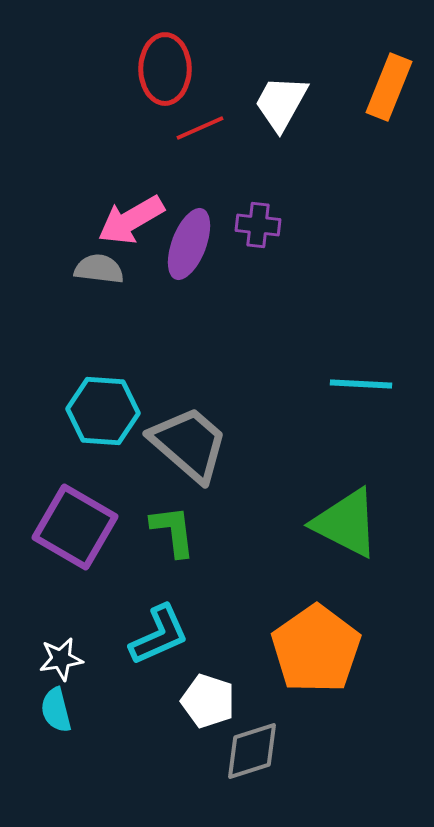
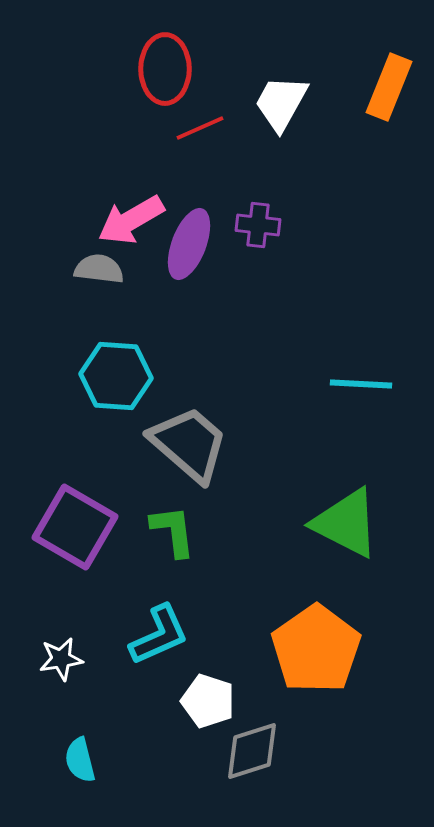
cyan hexagon: moved 13 px right, 35 px up
cyan semicircle: moved 24 px right, 50 px down
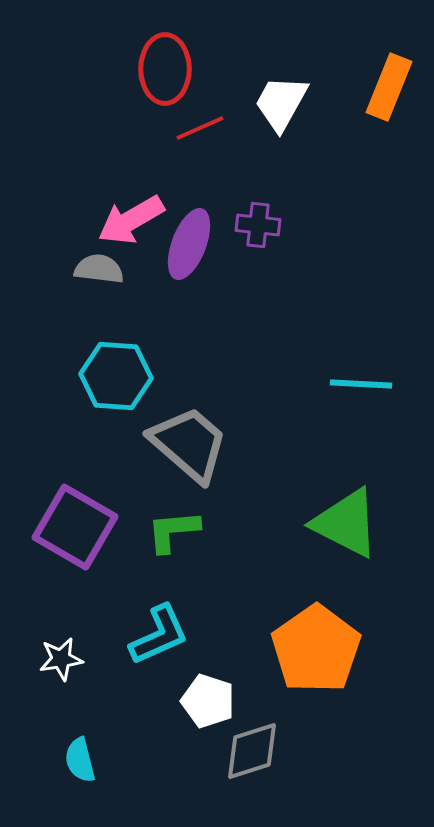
green L-shape: rotated 88 degrees counterclockwise
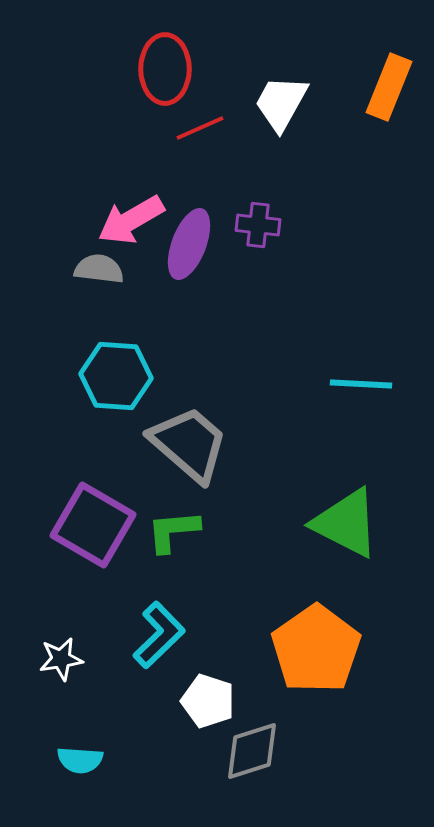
purple square: moved 18 px right, 2 px up
cyan L-shape: rotated 20 degrees counterclockwise
cyan semicircle: rotated 72 degrees counterclockwise
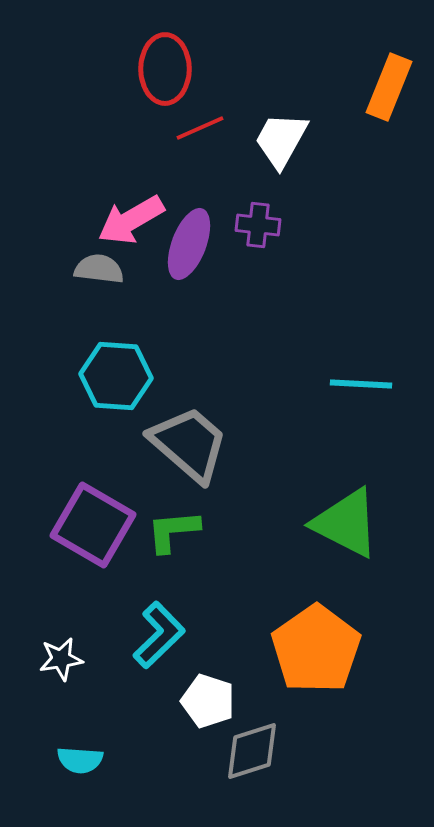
white trapezoid: moved 37 px down
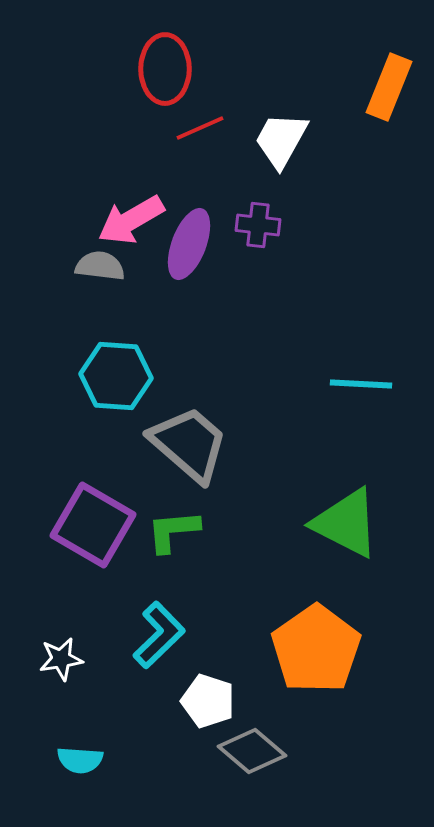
gray semicircle: moved 1 px right, 3 px up
gray diamond: rotated 58 degrees clockwise
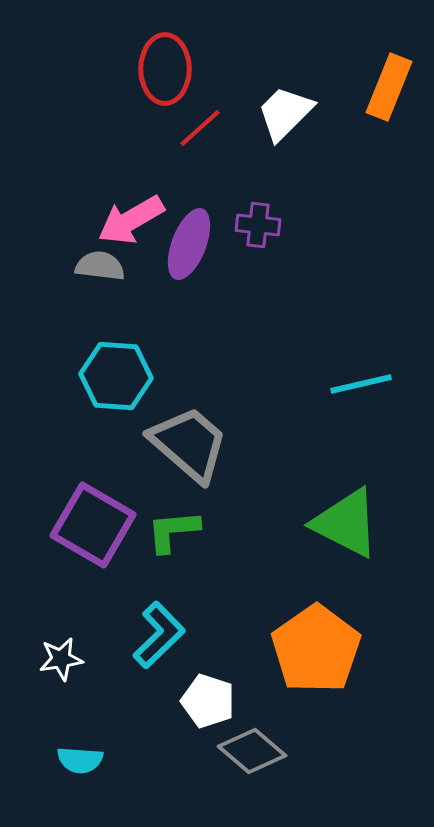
red line: rotated 18 degrees counterclockwise
white trapezoid: moved 4 px right, 27 px up; rotated 16 degrees clockwise
cyan line: rotated 16 degrees counterclockwise
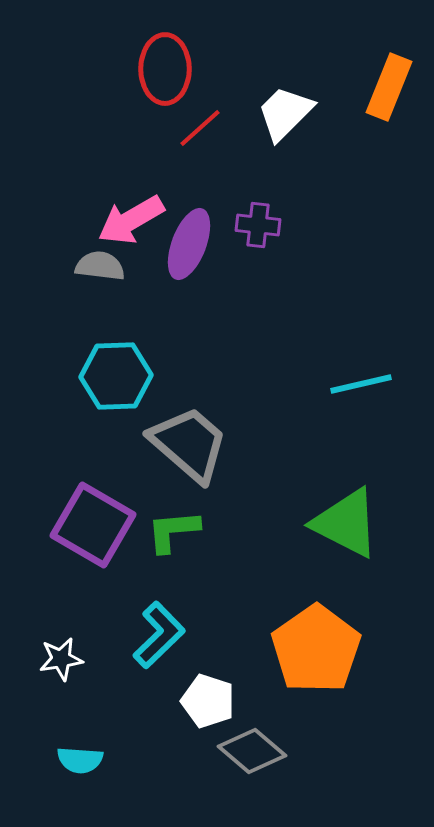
cyan hexagon: rotated 6 degrees counterclockwise
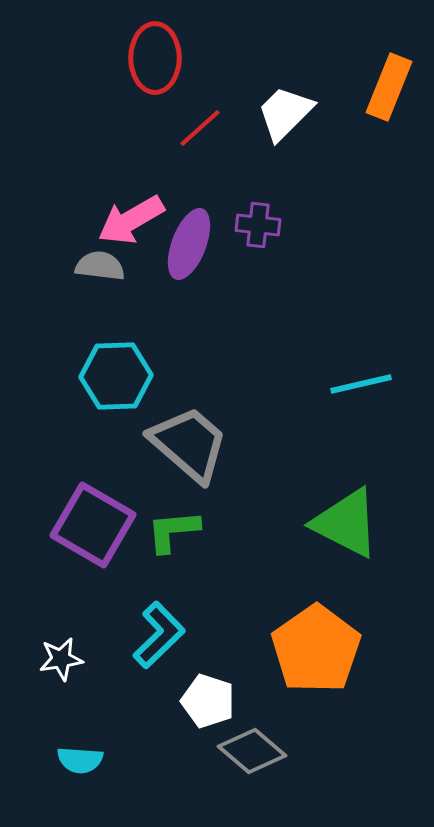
red ellipse: moved 10 px left, 11 px up
